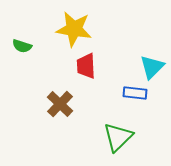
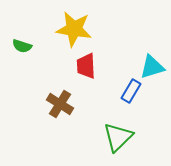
cyan triangle: rotated 28 degrees clockwise
blue rectangle: moved 4 px left, 2 px up; rotated 65 degrees counterclockwise
brown cross: rotated 12 degrees counterclockwise
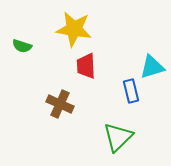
blue rectangle: rotated 45 degrees counterclockwise
brown cross: rotated 8 degrees counterclockwise
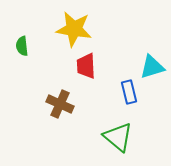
green semicircle: rotated 66 degrees clockwise
blue rectangle: moved 2 px left, 1 px down
green triangle: rotated 36 degrees counterclockwise
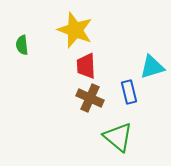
yellow star: moved 1 px right, 1 px down; rotated 12 degrees clockwise
green semicircle: moved 1 px up
brown cross: moved 30 px right, 6 px up
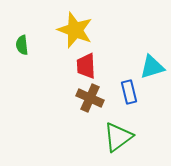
green triangle: rotated 44 degrees clockwise
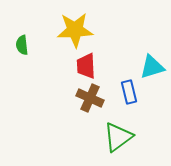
yellow star: rotated 24 degrees counterclockwise
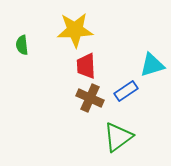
cyan triangle: moved 2 px up
blue rectangle: moved 3 px left, 1 px up; rotated 70 degrees clockwise
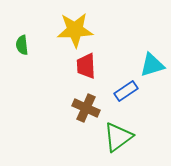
brown cross: moved 4 px left, 10 px down
